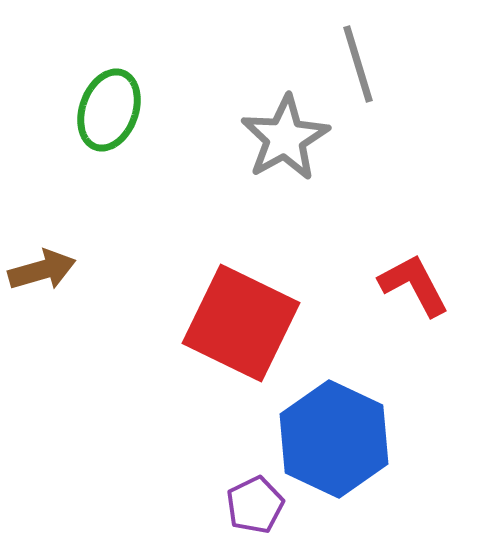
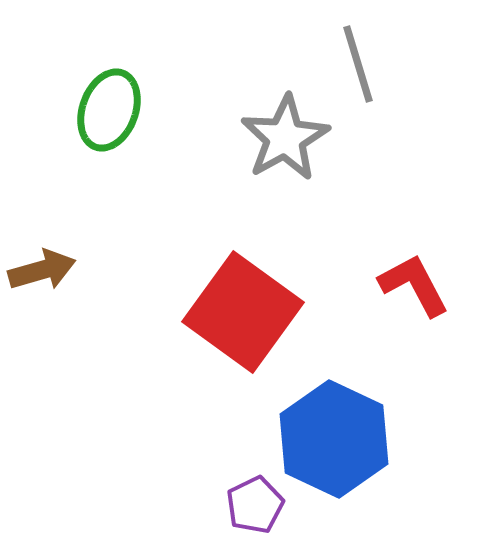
red square: moved 2 px right, 11 px up; rotated 10 degrees clockwise
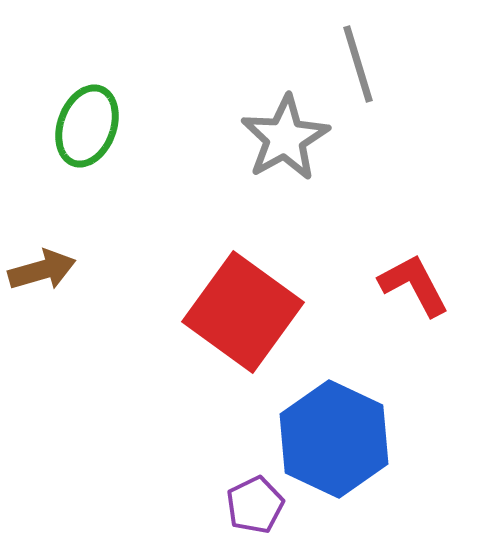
green ellipse: moved 22 px left, 16 px down
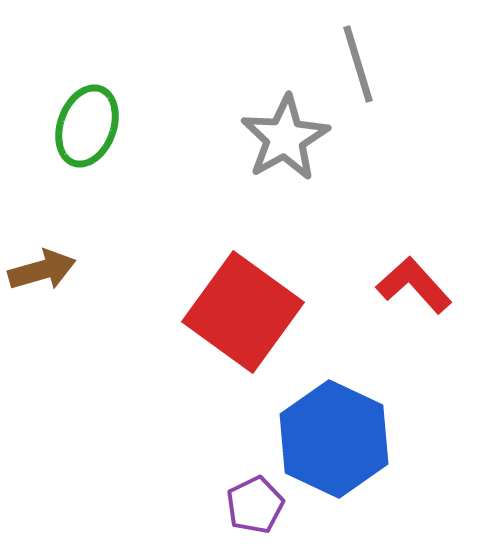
red L-shape: rotated 14 degrees counterclockwise
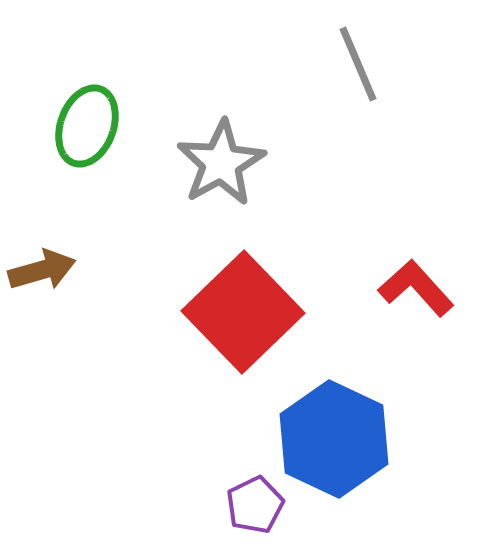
gray line: rotated 6 degrees counterclockwise
gray star: moved 64 px left, 25 px down
red L-shape: moved 2 px right, 3 px down
red square: rotated 10 degrees clockwise
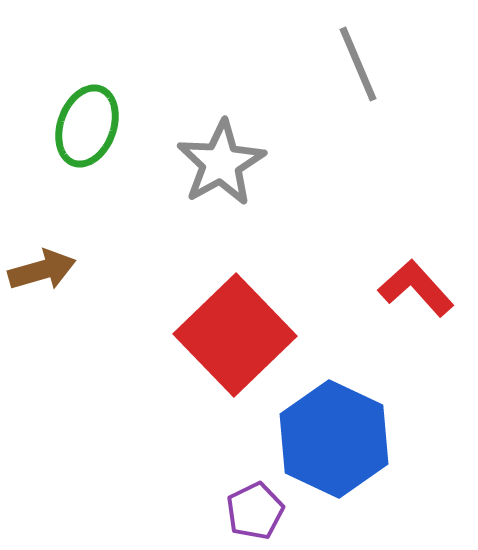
red square: moved 8 px left, 23 px down
purple pentagon: moved 6 px down
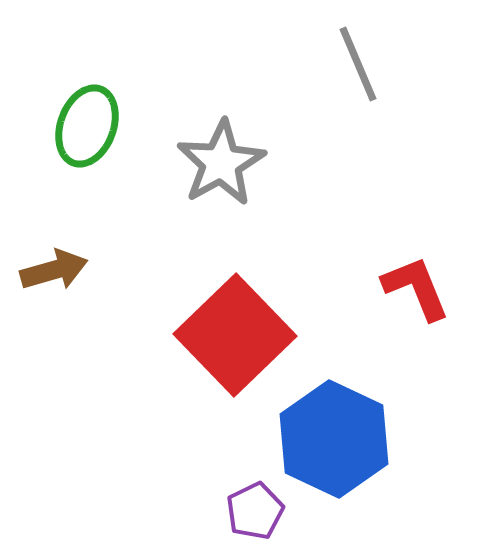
brown arrow: moved 12 px right
red L-shape: rotated 20 degrees clockwise
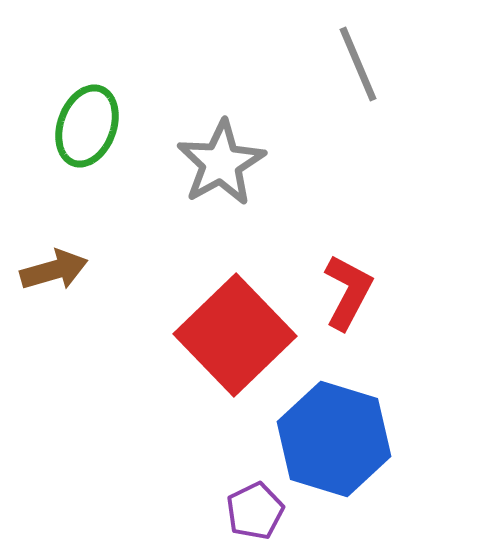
red L-shape: moved 68 px left, 4 px down; rotated 50 degrees clockwise
blue hexagon: rotated 8 degrees counterclockwise
